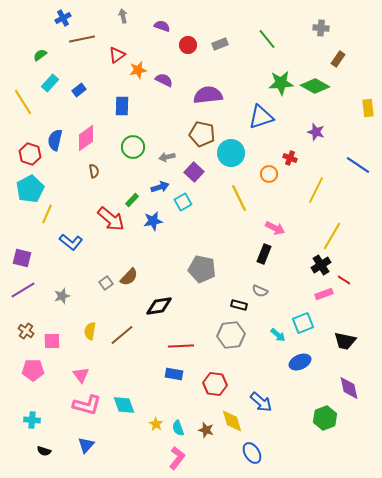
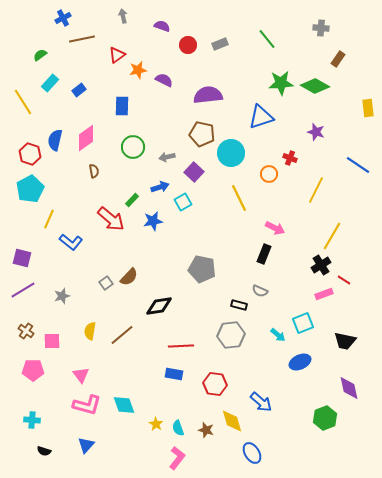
yellow line at (47, 214): moved 2 px right, 5 px down
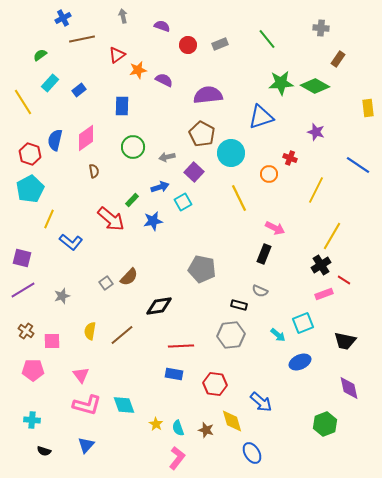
brown pentagon at (202, 134): rotated 15 degrees clockwise
green hexagon at (325, 418): moved 6 px down
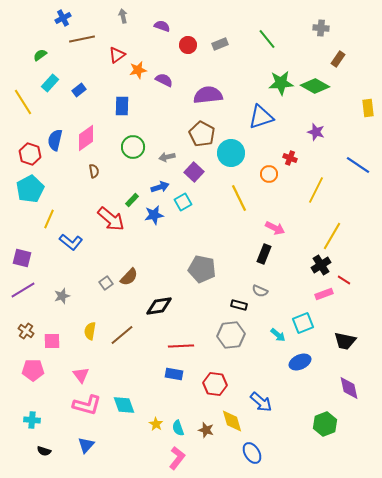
blue star at (153, 221): moved 1 px right, 6 px up
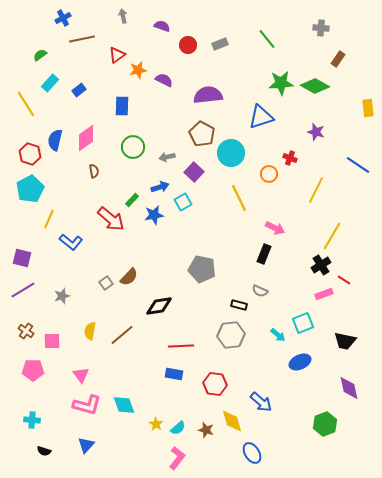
yellow line at (23, 102): moved 3 px right, 2 px down
cyan semicircle at (178, 428): rotated 112 degrees counterclockwise
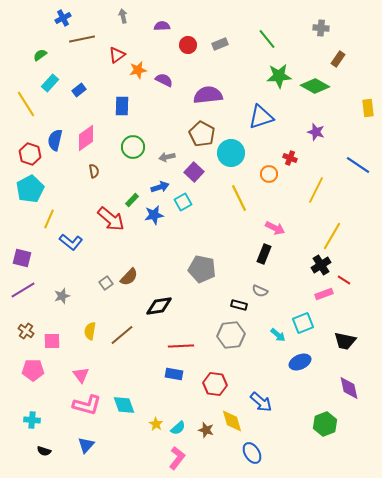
purple semicircle at (162, 26): rotated 21 degrees counterclockwise
green star at (281, 83): moved 2 px left, 7 px up
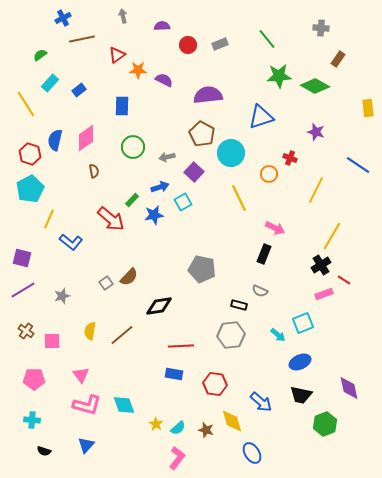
orange star at (138, 70): rotated 12 degrees clockwise
black trapezoid at (345, 341): moved 44 px left, 54 px down
pink pentagon at (33, 370): moved 1 px right, 9 px down
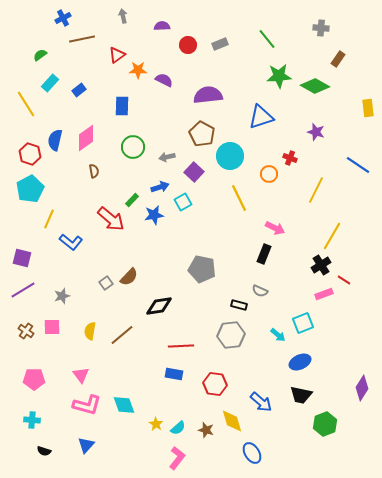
cyan circle at (231, 153): moved 1 px left, 3 px down
pink square at (52, 341): moved 14 px up
purple diamond at (349, 388): moved 13 px right; rotated 45 degrees clockwise
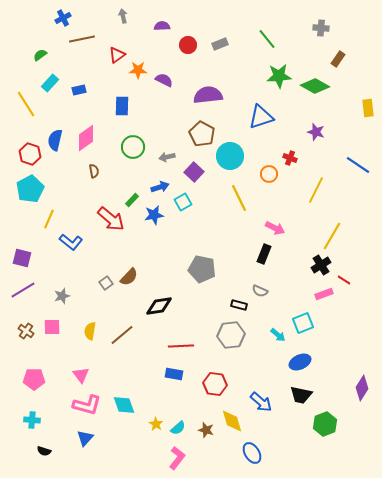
blue rectangle at (79, 90): rotated 24 degrees clockwise
blue triangle at (86, 445): moved 1 px left, 7 px up
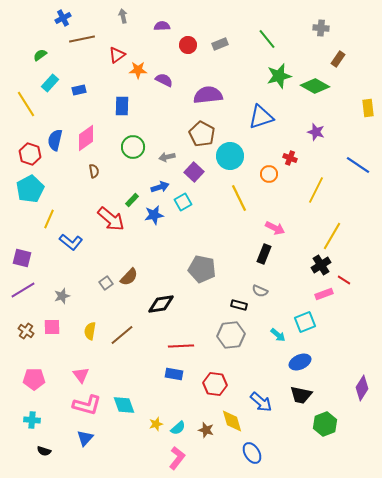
green star at (279, 76): rotated 10 degrees counterclockwise
black diamond at (159, 306): moved 2 px right, 2 px up
cyan square at (303, 323): moved 2 px right, 1 px up
yellow star at (156, 424): rotated 24 degrees clockwise
